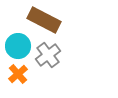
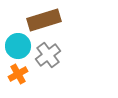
brown rectangle: rotated 44 degrees counterclockwise
orange cross: rotated 12 degrees clockwise
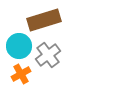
cyan circle: moved 1 px right
orange cross: moved 3 px right
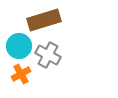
gray cross: rotated 25 degrees counterclockwise
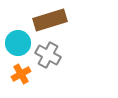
brown rectangle: moved 6 px right
cyan circle: moved 1 px left, 3 px up
